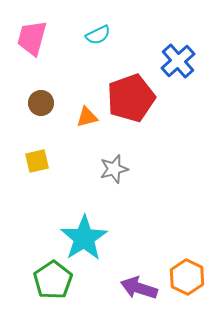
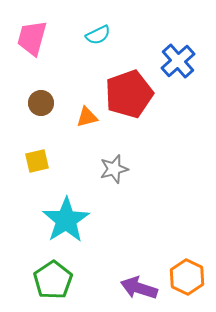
red pentagon: moved 2 px left, 4 px up
cyan star: moved 18 px left, 18 px up
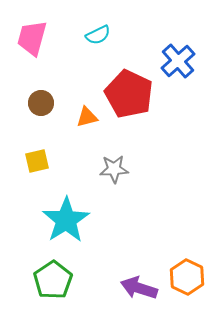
red pentagon: rotated 27 degrees counterclockwise
gray star: rotated 12 degrees clockwise
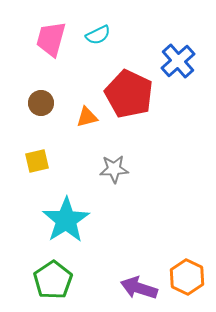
pink trapezoid: moved 19 px right, 1 px down
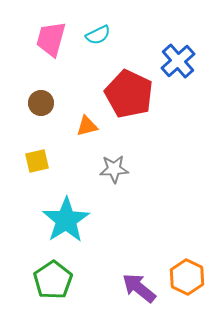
orange triangle: moved 9 px down
purple arrow: rotated 21 degrees clockwise
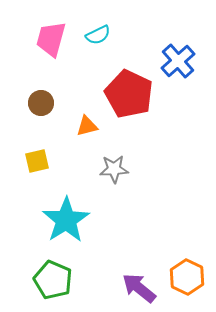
green pentagon: rotated 15 degrees counterclockwise
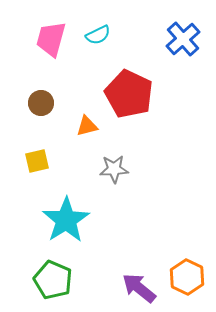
blue cross: moved 5 px right, 22 px up
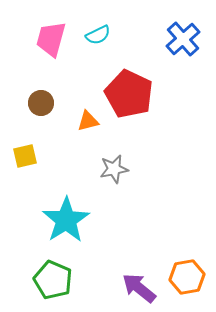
orange triangle: moved 1 px right, 5 px up
yellow square: moved 12 px left, 5 px up
gray star: rotated 8 degrees counterclockwise
orange hexagon: rotated 24 degrees clockwise
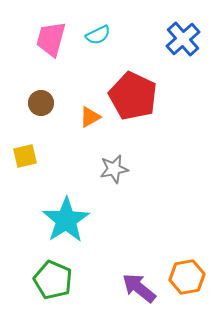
red pentagon: moved 4 px right, 2 px down
orange triangle: moved 2 px right, 4 px up; rotated 15 degrees counterclockwise
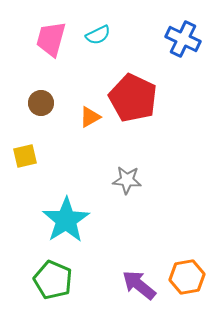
blue cross: rotated 24 degrees counterclockwise
red pentagon: moved 2 px down
gray star: moved 13 px right, 11 px down; rotated 16 degrees clockwise
purple arrow: moved 3 px up
